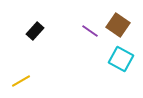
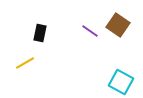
black rectangle: moved 5 px right, 2 px down; rotated 30 degrees counterclockwise
cyan square: moved 23 px down
yellow line: moved 4 px right, 18 px up
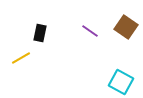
brown square: moved 8 px right, 2 px down
yellow line: moved 4 px left, 5 px up
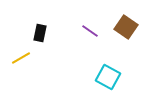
cyan square: moved 13 px left, 5 px up
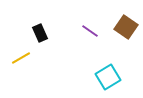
black rectangle: rotated 36 degrees counterclockwise
cyan square: rotated 30 degrees clockwise
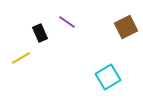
brown square: rotated 30 degrees clockwise
purple line: moved 23 px left, 9 px up
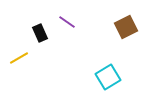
yellow line: moved 2 px left
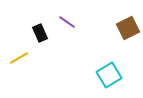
brown square: moved 2 px right, 1 px down
cyan square: moved 1 px right, 2 px up
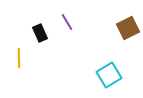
purple line: rotated 24 degrees clockwise
yellow line: rotated 60 degrees counterclockwise
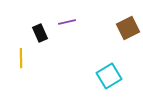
purple line: rotated 72 degrees counterclockwise
yellow line: moved 2 px right
cyan square: moved 1 px down
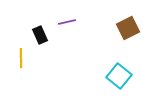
black rectangle: moved 2 px down
cyan square: moved 10 px right; rotated 20 degrees counterclockwise
